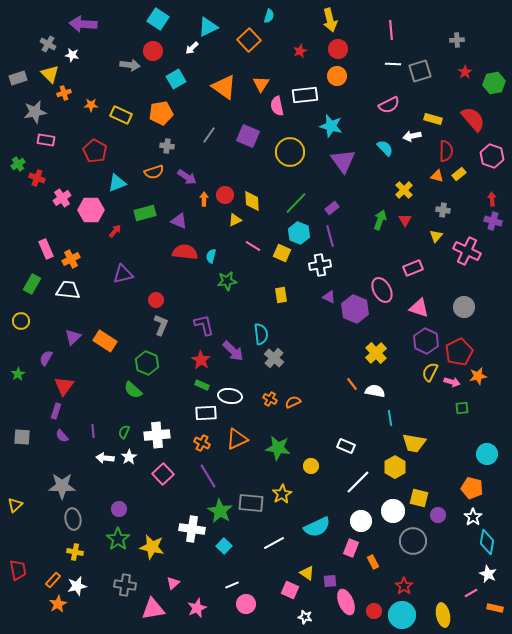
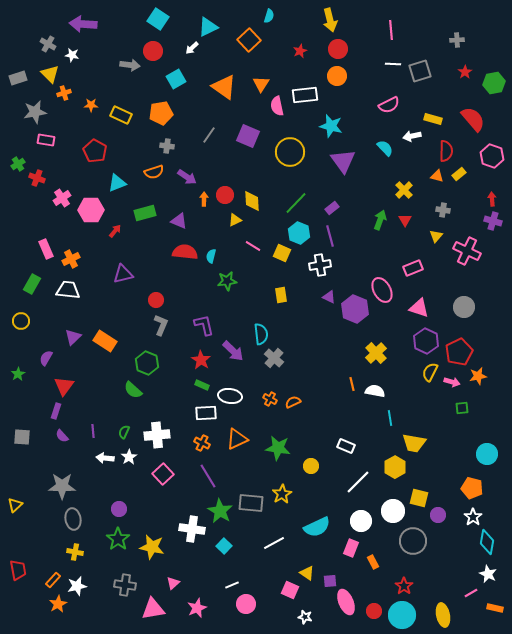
orange line at (352, 384): rotated 24 degrees clockwise
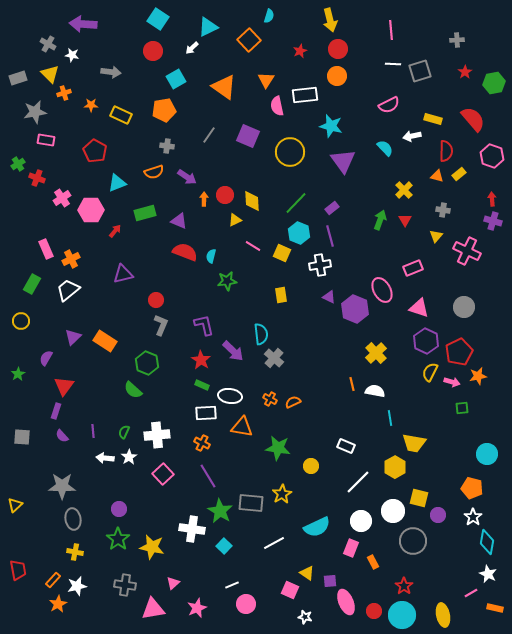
gray arrow at (130, 65): moved 19 px left, 7 px down
orange triangle at (261, 84): moved 5 px right, 4 px up
orange pentagon at (161, 113): moved 3 px right, 3 px up
red semicircle at (185, 252): rotated 15 degrees clockwise
white trapezoid at (68, 290): rotated 45 degrees counterclockwise
orange triangle at (237, 439): moved 5 px right, 12 px up; rotated 35 degrees clockwise
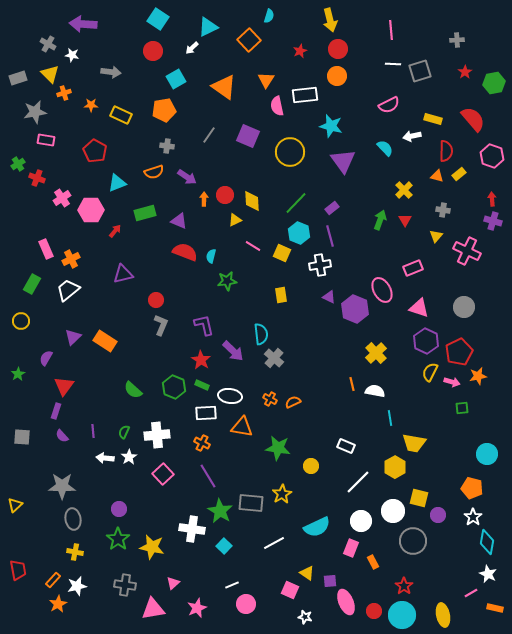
green hexagon at (147, 363): moved 27 px right, 24 px down
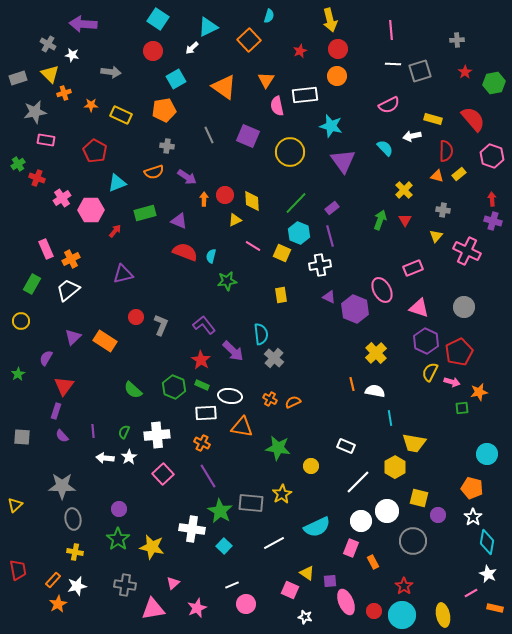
gray line at (209, 135): rotated 60 degrees counterclockwise
red circle at (156, 300): moved 20 px left, 17 px down
purple L-shape at (204, 325): rotated 25 degrees counterclockwise
orange star at (478, 376): moved 1 px right, 16 px down
white circle at (393, 511): moved 6 px left
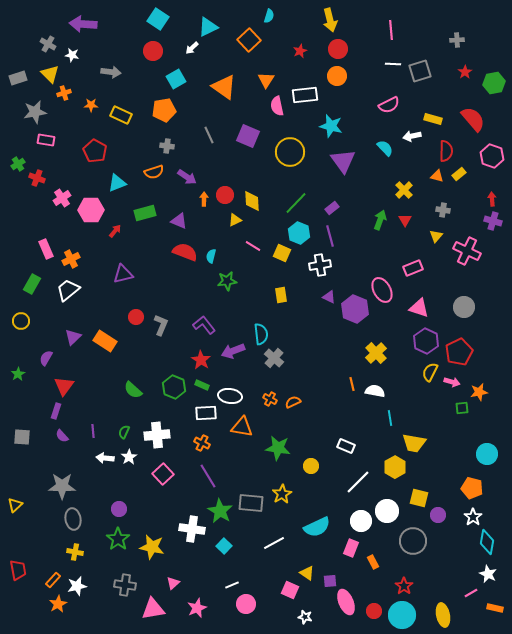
purple arrow at (233, 351): rotated 115 degrees clockwise
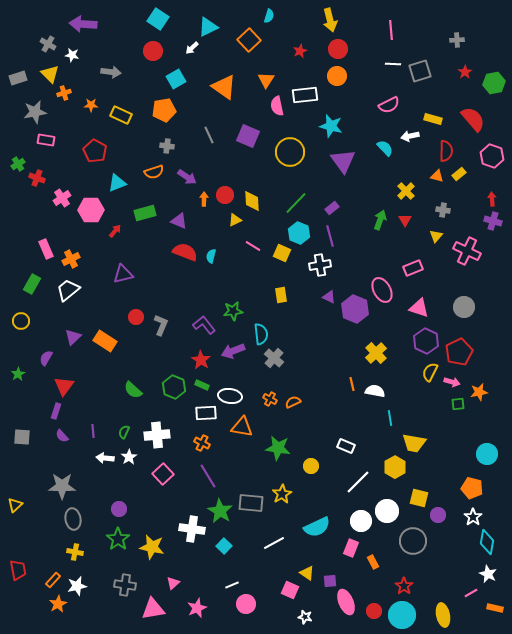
white arrow at (412, 136): moved 2 px left
yellow cross at (404, 190): moved 2 px right, 1 px down
green star at (227, 281): moved 6 px right, 30 px down
green square at (462, 408): moved 4 px left, 4 px up
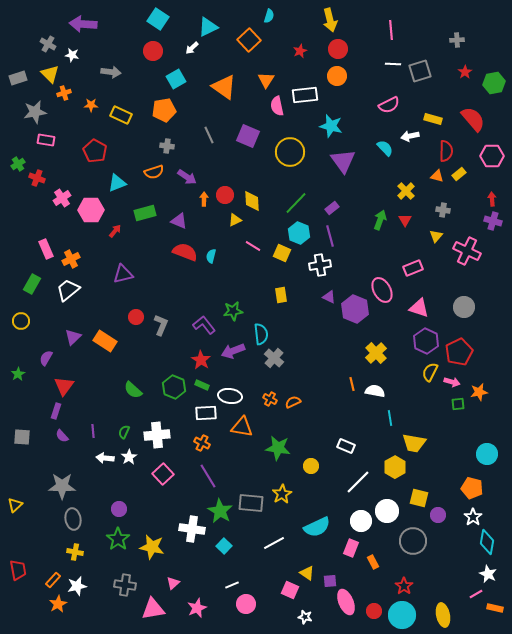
pink hexagon at (492, 156): rotated 20 degrees counterclockwise
pink line at (471, 593): moved 5 px right, 1 px down
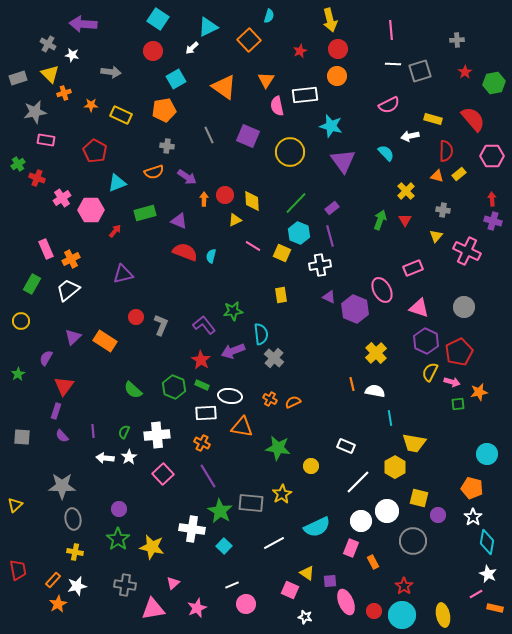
cyan semicircle at (385, 148): moved 1 px right, 5 px down
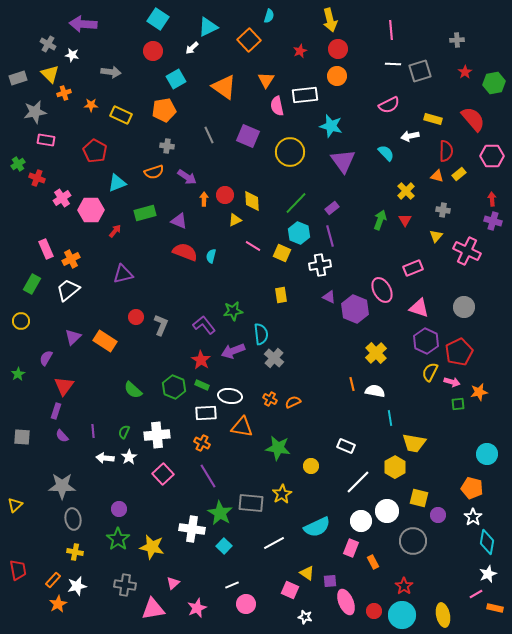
green star at (220, 511): moved 2 px down
white star at (488, 574): rotated 24 degrees clockwise
